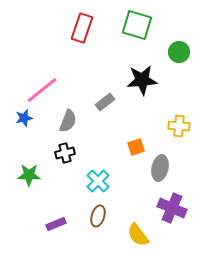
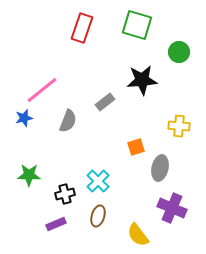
black cross: moved 41 px down
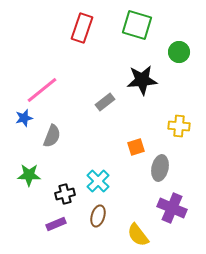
gray semicircle: moved 16 px left, 15 px down
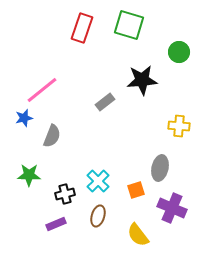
green square: moved 8 px left
orange square: moved 43 px down
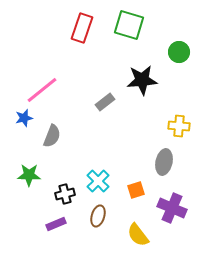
gray ellipse: moved 4 px right, 6 px up
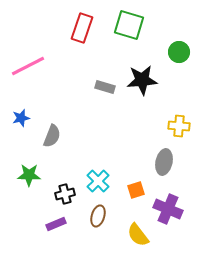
pink line: moved 14 px left, 24 px up; rotated 12 degrees clockwise
gray rectangle: moved 15 px up; rotated 54 degrees clockwise
blue star: moved 3 px left
purple cross: moved 4 px left, 1 px down
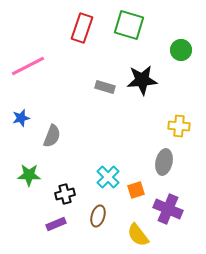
green circle: moved 2 px right, 2 px up
cyan cross: moved 10 px right, 4 px up
